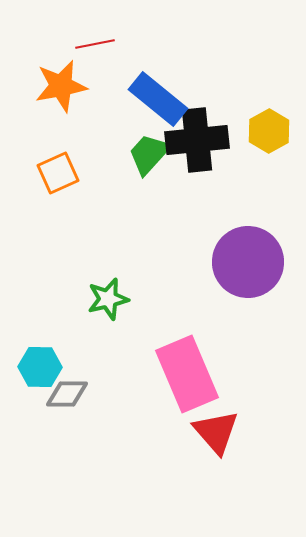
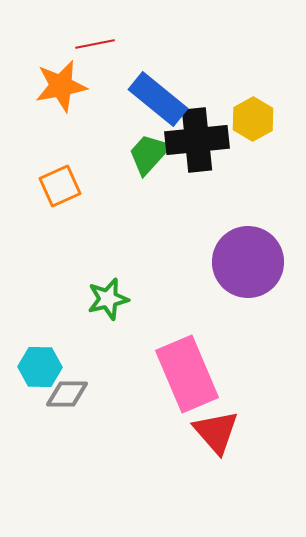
yellow hexagon: moved 16 px left, 12 px up
orange square: moved 2 px right, 13 px down
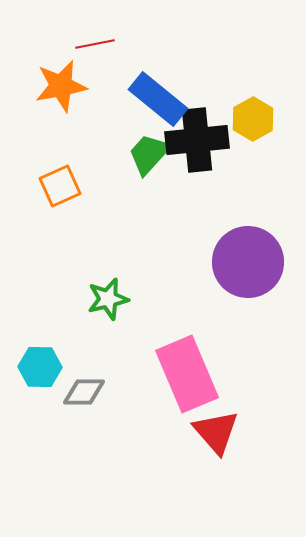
gray diamond: moved 17 px right, 2 px up
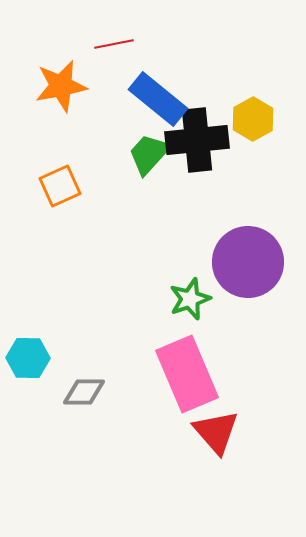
red line: moved 19 px right
green star: moved 82 px right; rotated 6 degrees counterclockwise
cyan hexagon: moved 12 px left, 9 px up
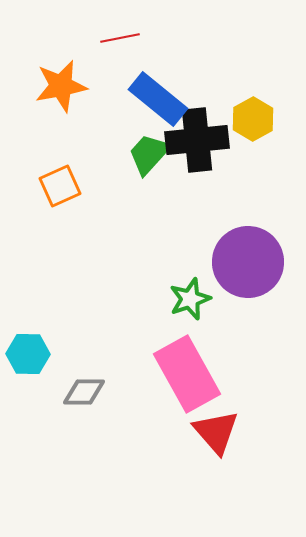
red line: moved 6 px right, 6 px up
cyan hexagon: moved 4 px up
pink rectangle: rotated 6 degrees counterclockwise
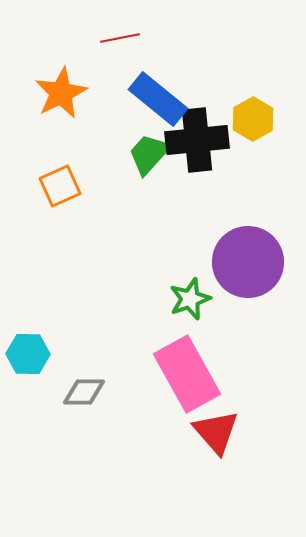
orange star: moved 7 px down; rotated 16 degrees counterclockwise
